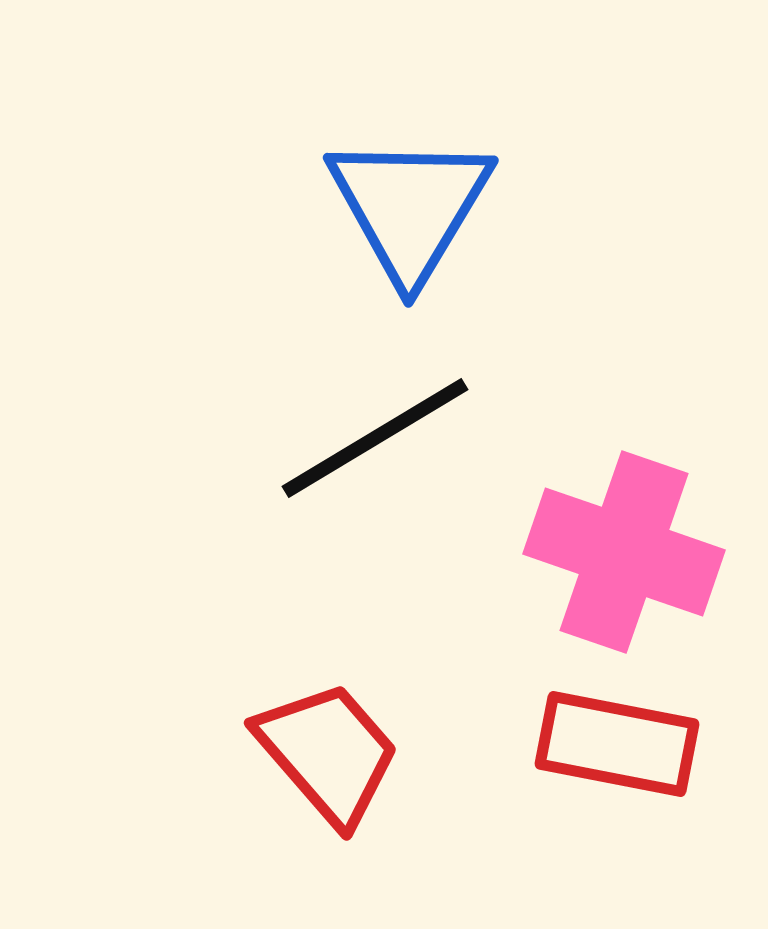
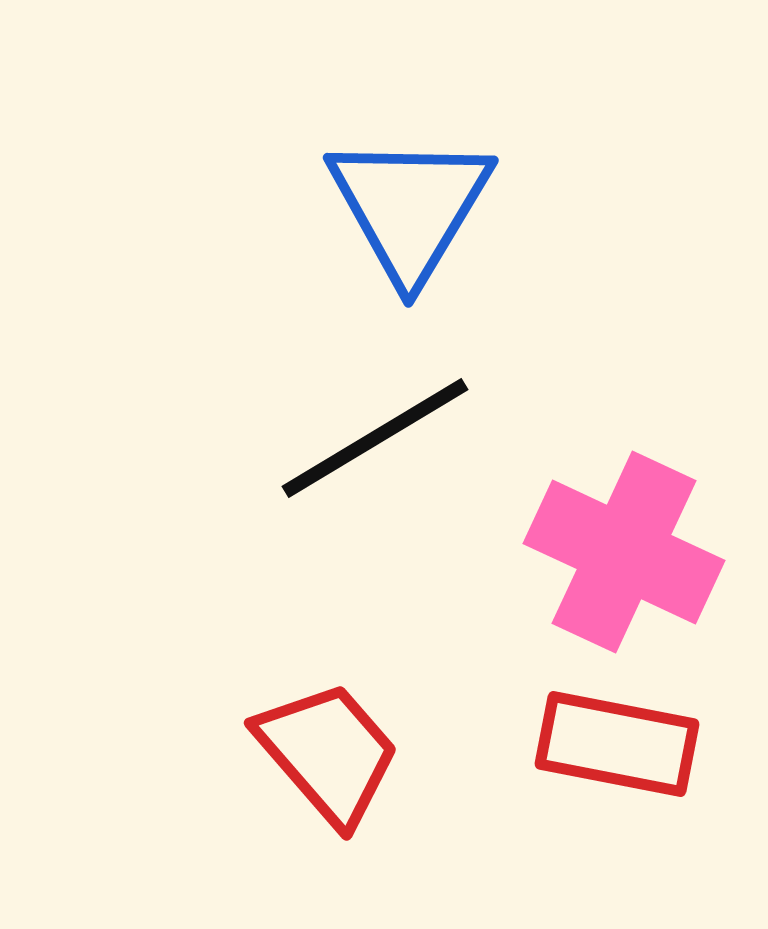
pink cross: rotated 6 degrees clockwise
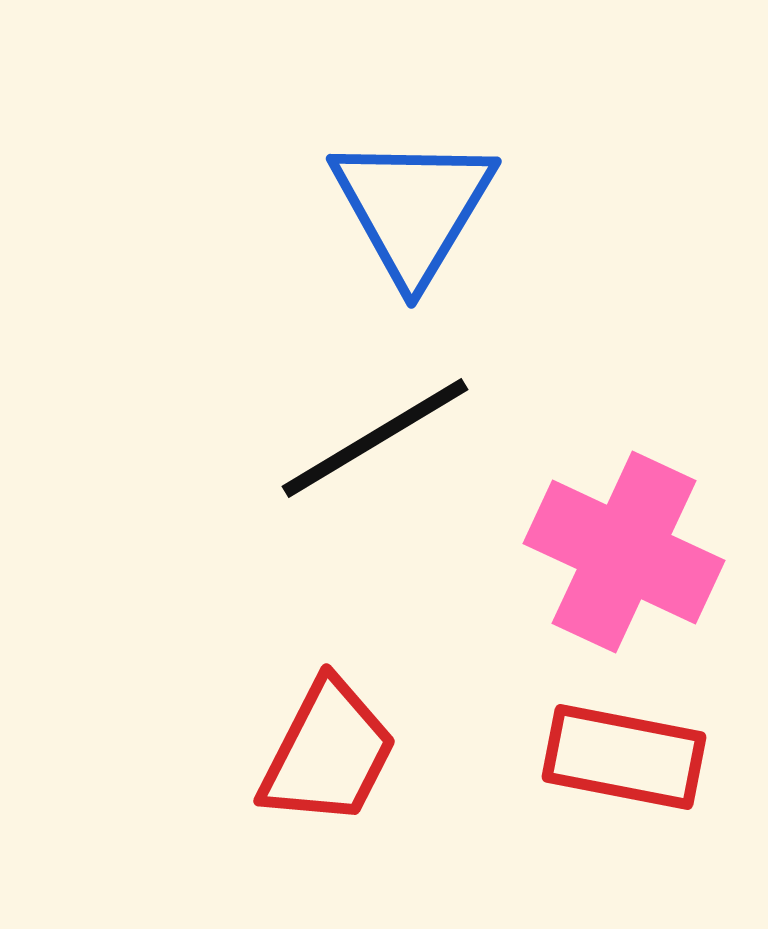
blue triangle: moved 3 px right, 1 px down
red rectangle: moved 7 px right, 13 px down
red trapezoid: rotated 68 degrees clockwise
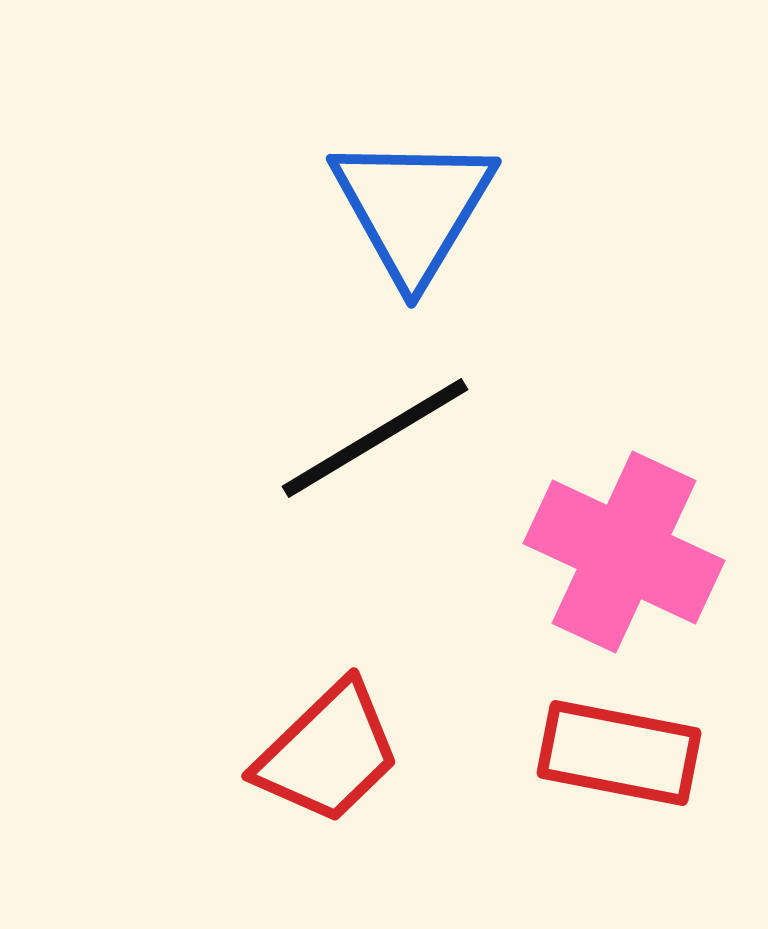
red trapezoid: rotated 19 degrees clockwise
red rectangle: moved 5 px left, 4 px up
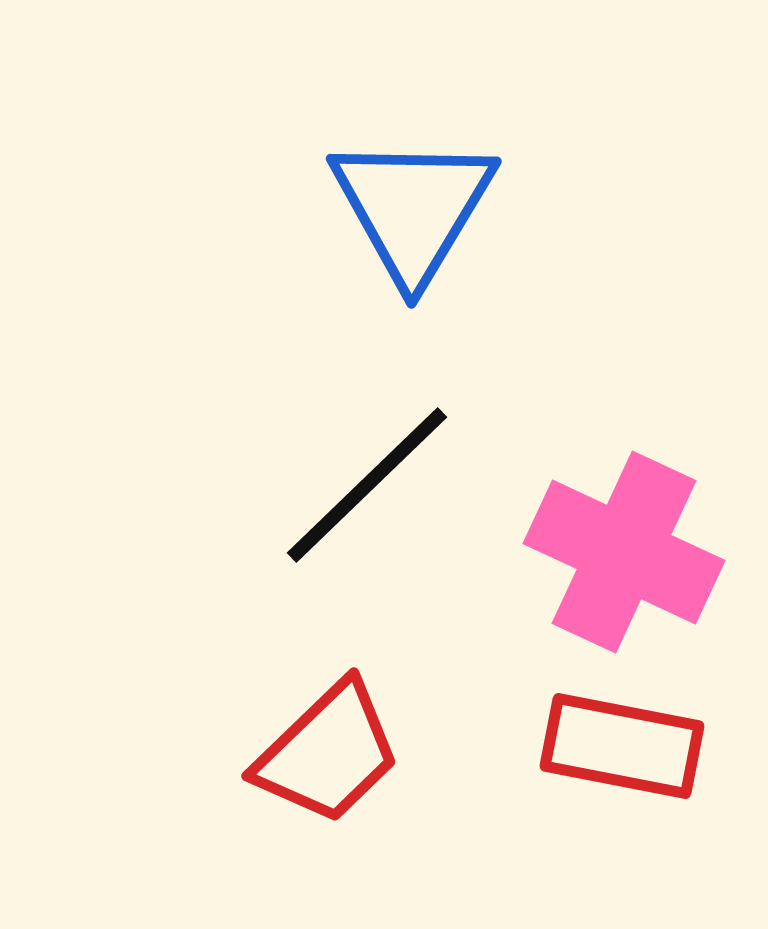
black line: moved 8 px left, 47 px down; rotated 13 degrees counterclockwise
red rectangle: moved 3 px right, 7 px up
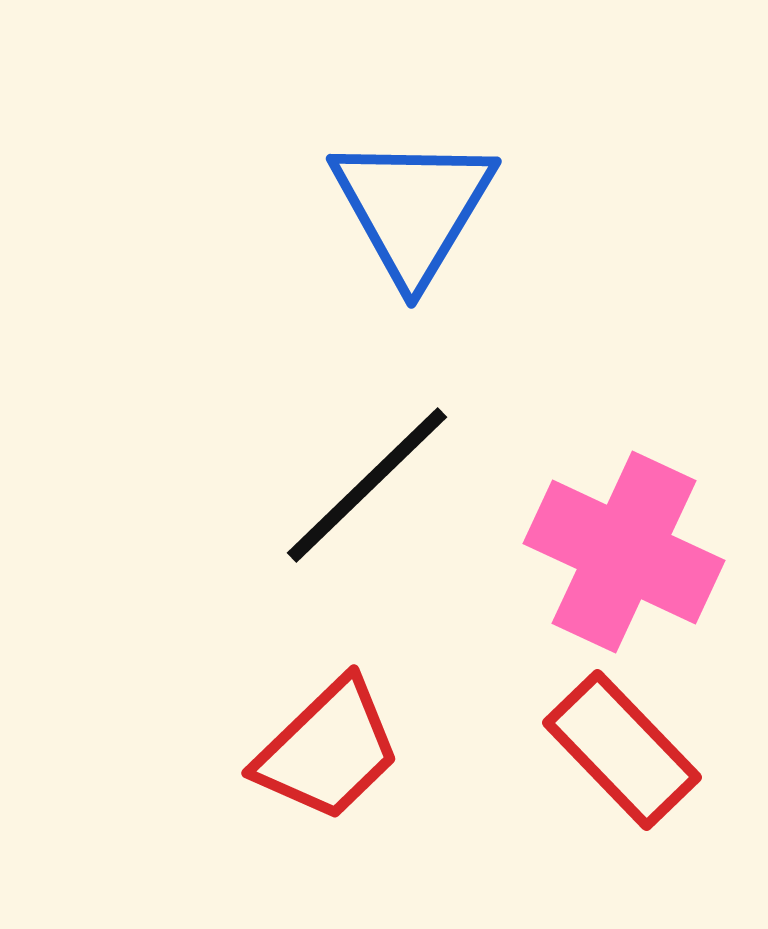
red rectangle: moved 4 px down; rotated 35 degrees clockwise
red trapezoid: moved 3 px up
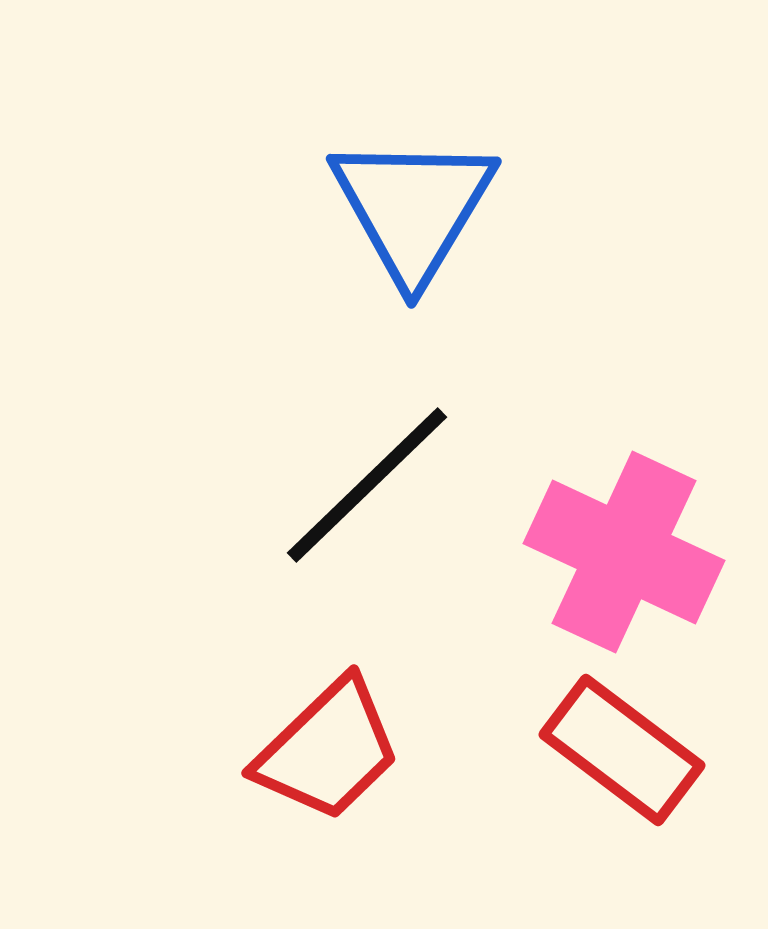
red rectangle: rotated 9 degrees counterclockwise
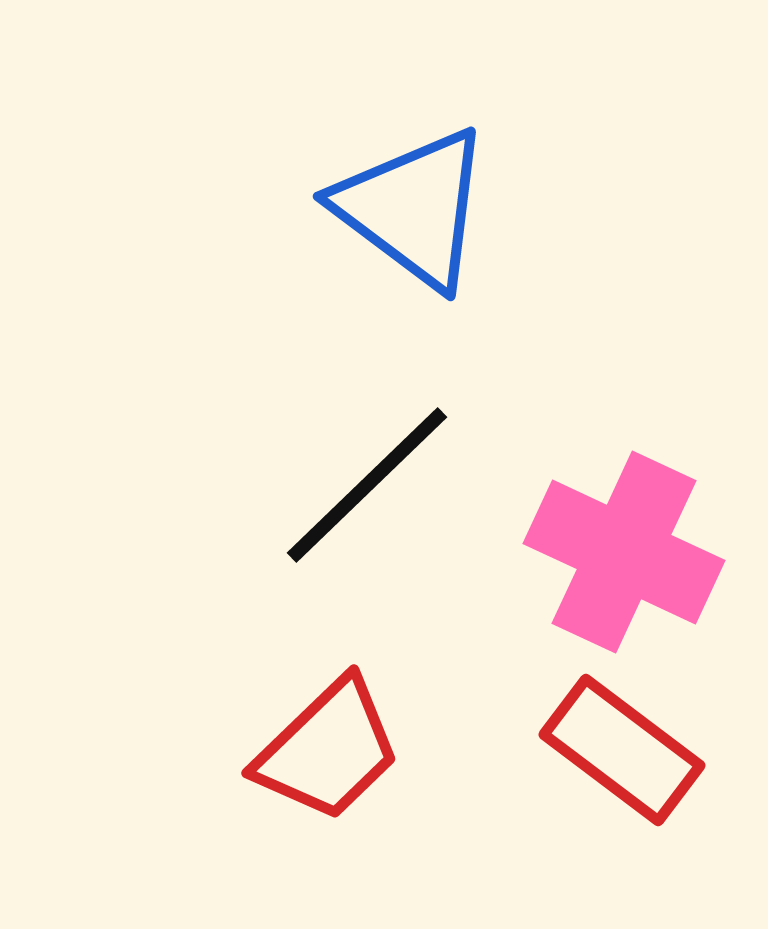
blue triangle: rotated 24 degrees counterclockwise
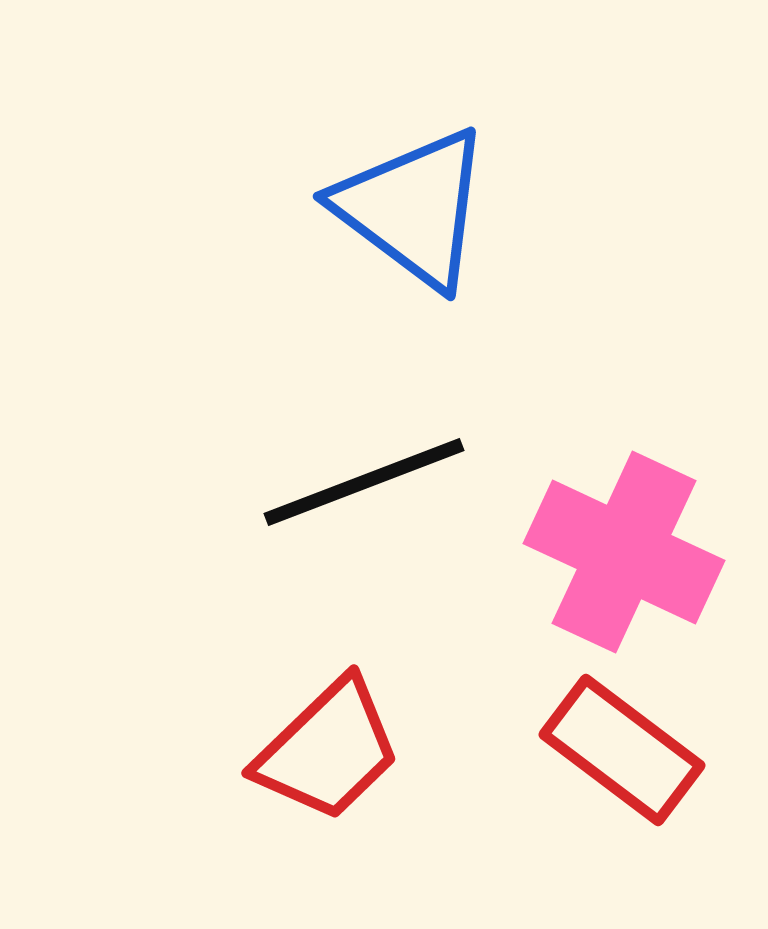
black line: moved 3 px left, 3 px up; rotated 23 degrees clockwise
